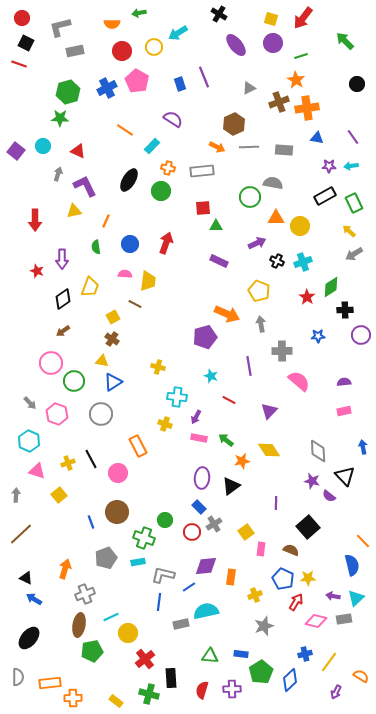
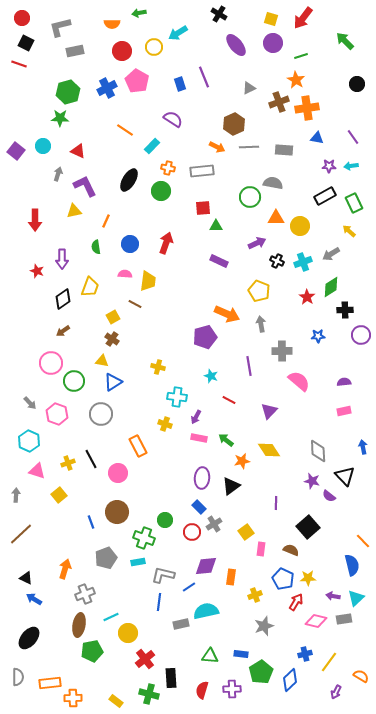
gray arrow at (354, 254): moved 23 px left
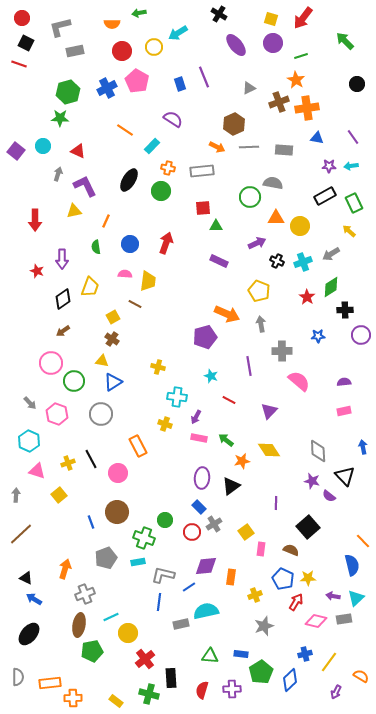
black ellipse at (29, 638): moved 4 px up
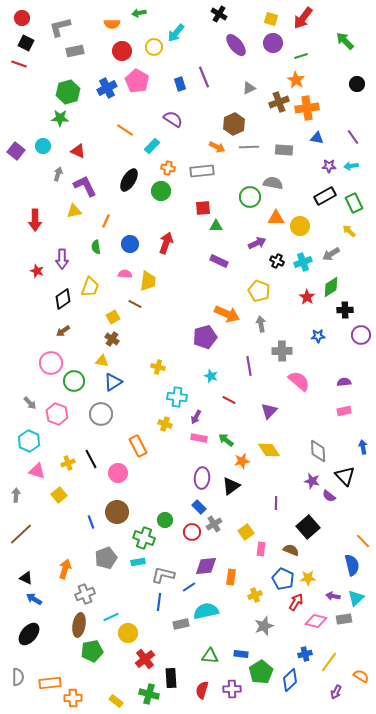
cyan arrow at (178, 33): moved 2 px left; rotated 18 degrees counterclockwise
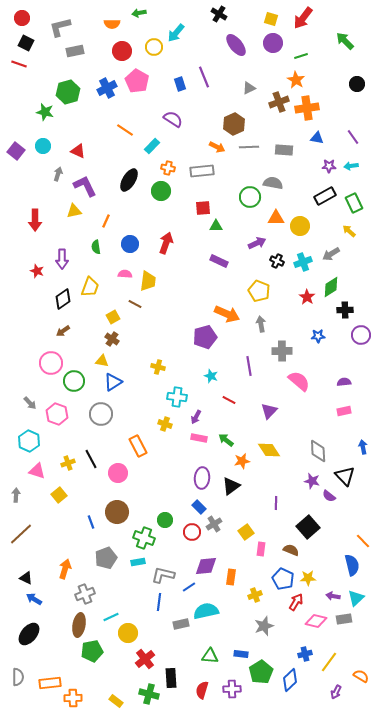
green star at (60, 118): moved 15 px left, 6 px up; rotated 12 degrees clockwise
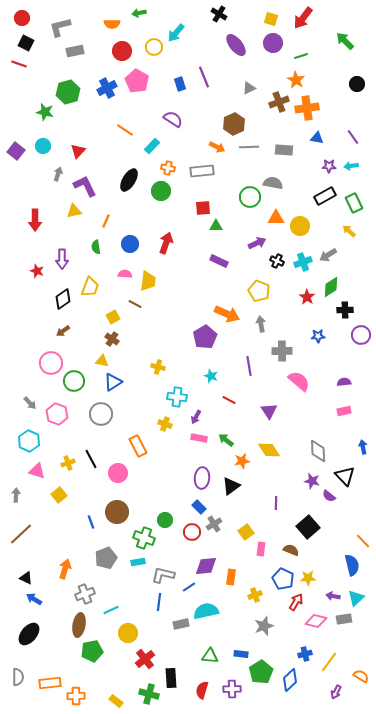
red triangle at (78, 151): rotated 49 degrees clockwise
gray arrow at (331, 254): moved 3 px left, 1 px down
purple pentagon at (205, 337): rotated 15 degrees counterclockwise
purple triangle at (269, 411): rotated 18 degrees counterclockwise
cyan line at (111, 617): moved 7 px up
orange cross at (73, 698): moved 3 px right, 2 px up
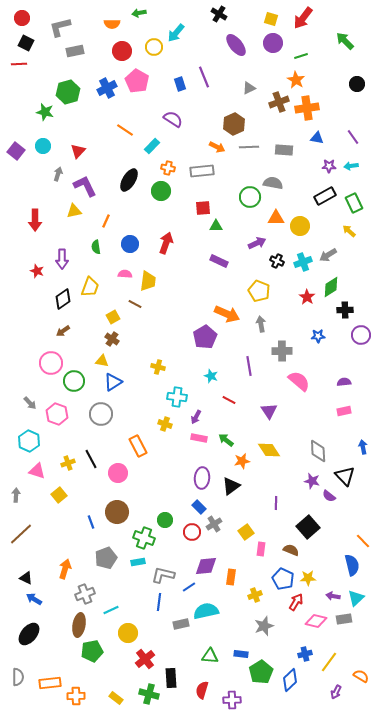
red line at (19, 64): rotated 21 degrees counterclockwise
purple cross at (232, 689): moved 11 px down
yellow rectangle at (116, 701): moved 3 px up
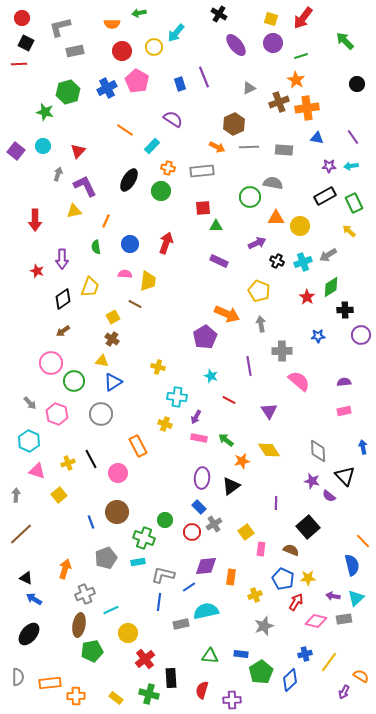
purple arrow at (336, 692): moved 8 px right
